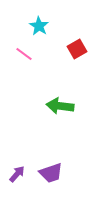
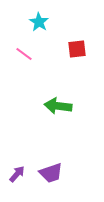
cyan star: moved 4 px up
red square: rotated 24 degrees clockwise
green arrow: moved 2 px left
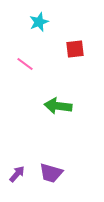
cyan star: rotated 18 degrees clockwise
red square: moved 2 px left
pink line: moved 1 px right, 10 px down
purple trapezoid: rotated 35 degrees clockwise
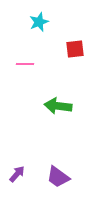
pink line: rotated 36 degrees counterclockwise
purple trapezoid: moved 7 px right, 4 px down; rotated 20 degrees clockwise
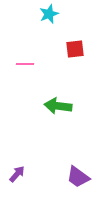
cyan star: moved 10 px right, 8 px up
purple trapezoid: moved 20 px right
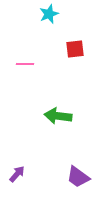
green arrow: moved 10 px down
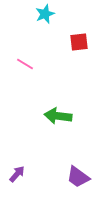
cyan star: moved 4 px left
red square: moved 4 px right, 7 px up
pink line: rotated 30 degrees clockwise
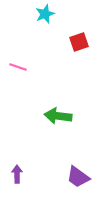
red square: rotated 12 degrees counterclockwise
pink line: moved 7 px left, 3 px down; rotated 12 degrees counterclockwise
purple arrow: rotated 42 degrees counterclockwise
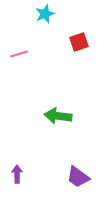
pink line: moved 1 px right, 13 px up; rotated 36 degrees counterclockwise
